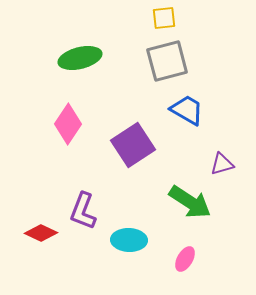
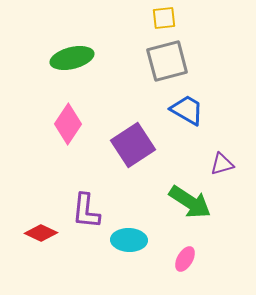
green ellipse: moved 8 px left
purple L-shape: moved 3 px right; rotated 15 degrees counterclockwise
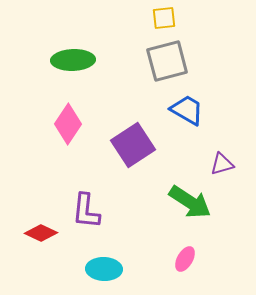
green ellipse: moved 1 px right, 2 px down; rotated 12 degrees clockwise
cyan ellipse: moved 25 px left, 29 px down
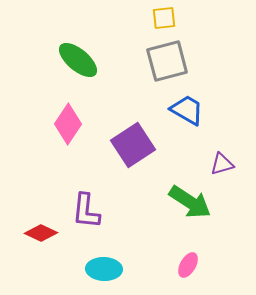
green ellipse: moved 5 px right; rotated 42 degrees clockwise
pink ellipse: moved 3 px right, 6 px down
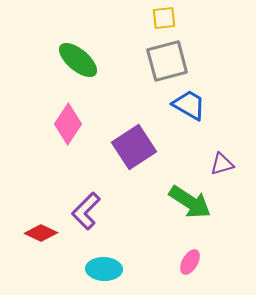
blue trapezoid: moved 2 px right, 5 px up
purple square: moved 1 px right, 2 px down
purple L-shape: rotated 39 degrees clockwise
pink ellipse: moved 2 px right, 3 px up
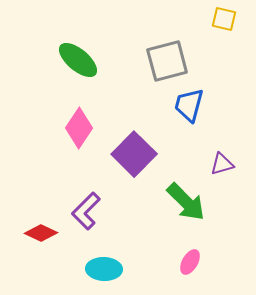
yellow square: moved 60 px right, 1 px down; rotated 20 degrees clockwise
blue trapezoid: rotated 105 degrees counterclockwise
pink diamond: moved 11 px right, 4 px down
purple square: moved 7 px down; rotated 12 degrees counterclockwise
green arrow: moved 4 px left; rotated 12 degrees clockwise
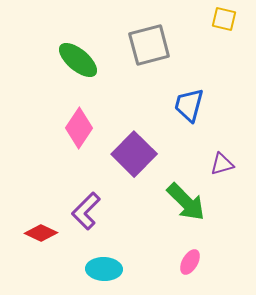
gray square: moved 18 px left, 16 px up
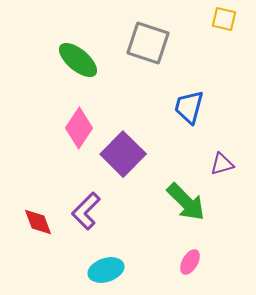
gray square: moved 1 px left, 2 px up; rotated 33 degrees clockwise
blue trapezoid: moved 2 px down
purple square: moved 11 px left
red diamond: moved 3 px left, 11 px up; rotated 44 degrees clockwise
cyan ellipse: moved 2 px right, 1 px down; rotated 20 degrees counterclockwise
